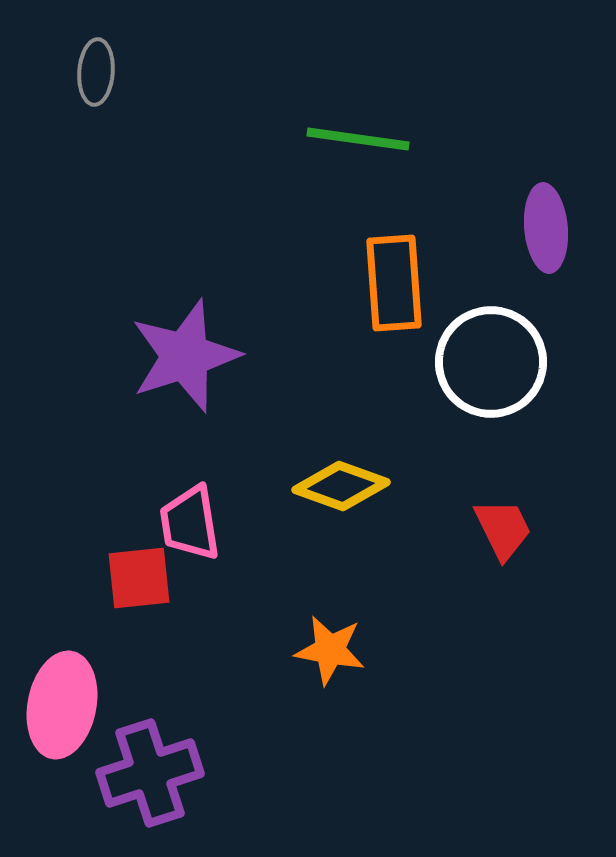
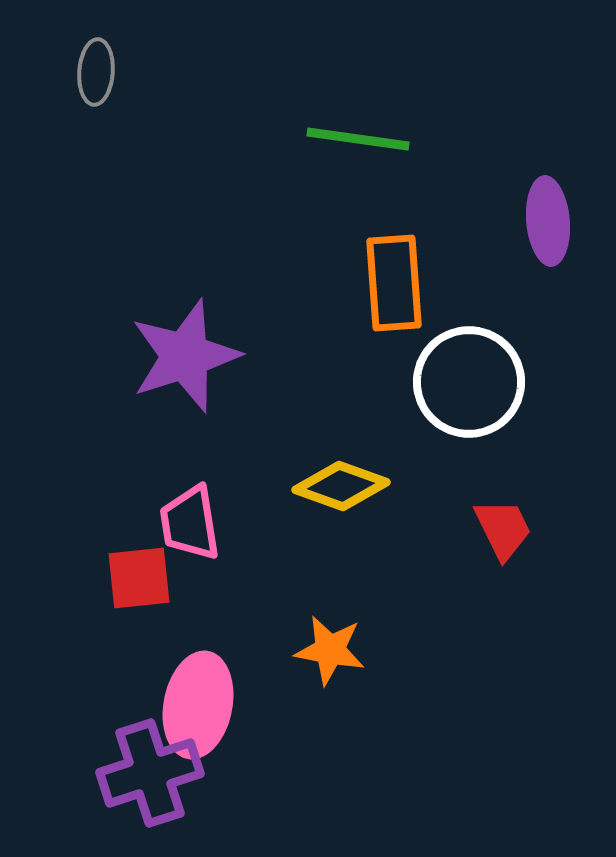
purple ellipse: moved 2 px right, 7 px up
white circle: moved 22 px left, 20 px down
pink ellipse: moved 136 px right
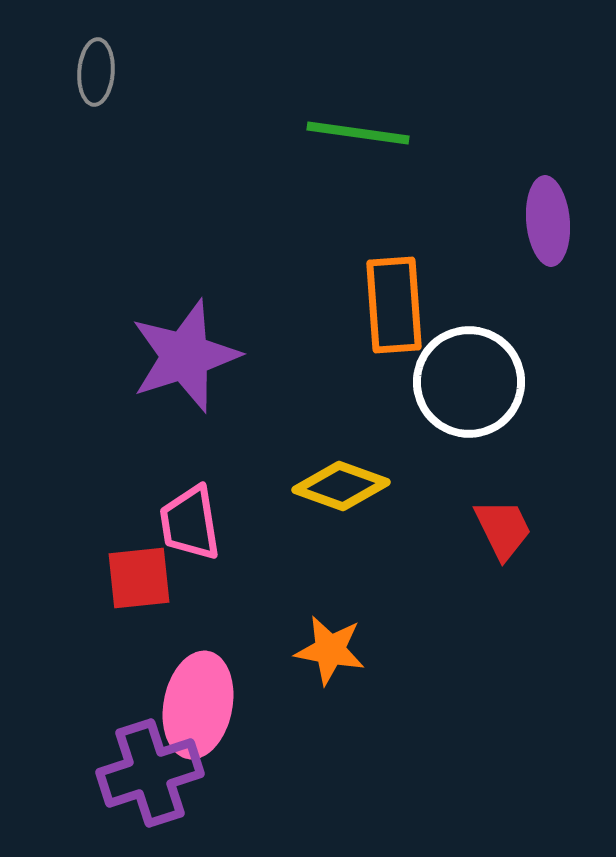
green line: moved 6 px up
orange rectangle: moved 22 px down
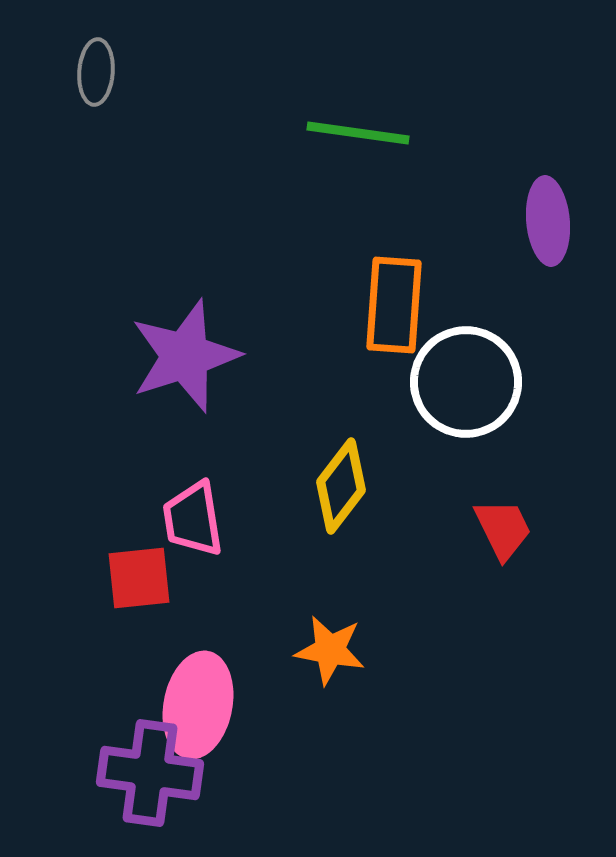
orange rectangle: rotated 8 degrees clockwise
white circle: moved 3 px left
yellow diamond: rotated 72 degrees counterclockwise
pink trapezoid: moved 3 px right, 4 px up
purple cross: rotated 26 degrees clockwise
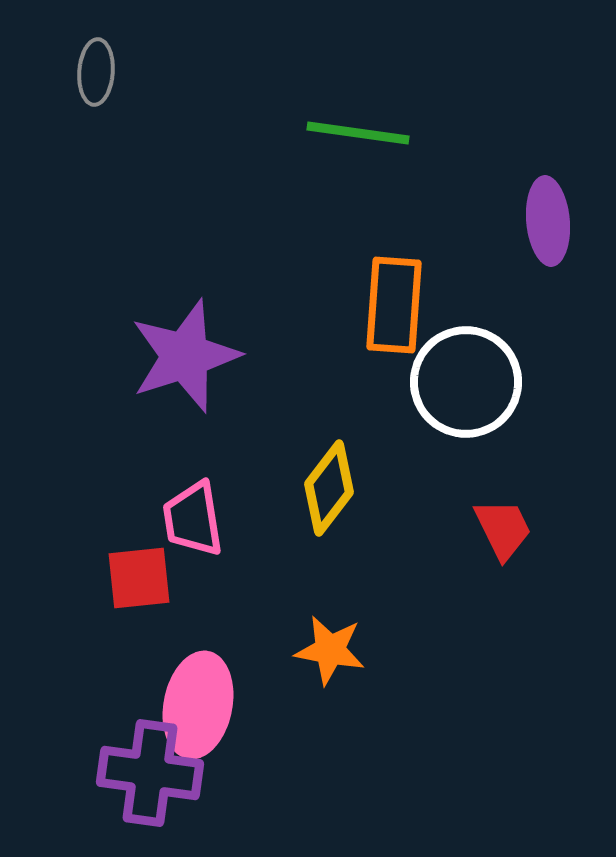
yellow diamond: moved 12 px left, 2 px down
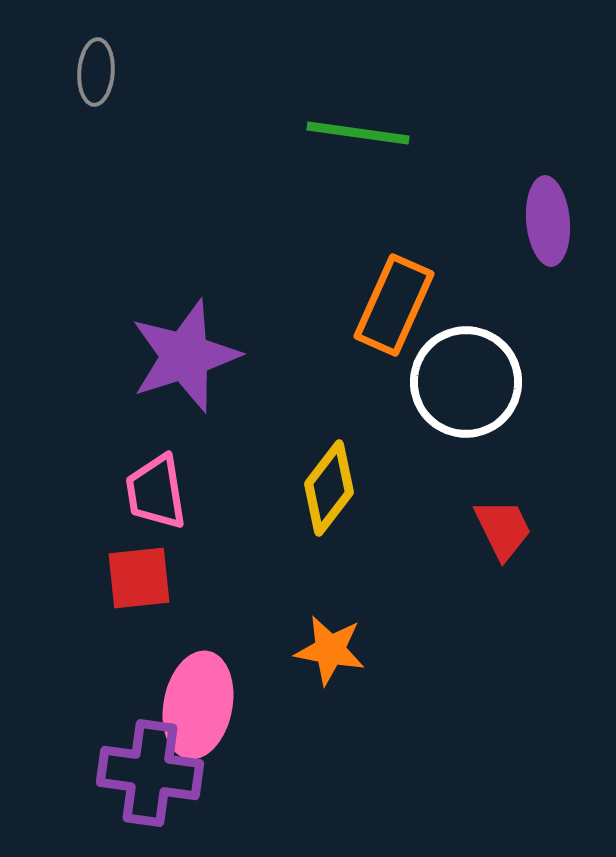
orange rectangle: rotated 20 degrees clockwise
pink trapezoid: moved 37 px left, 27 px up
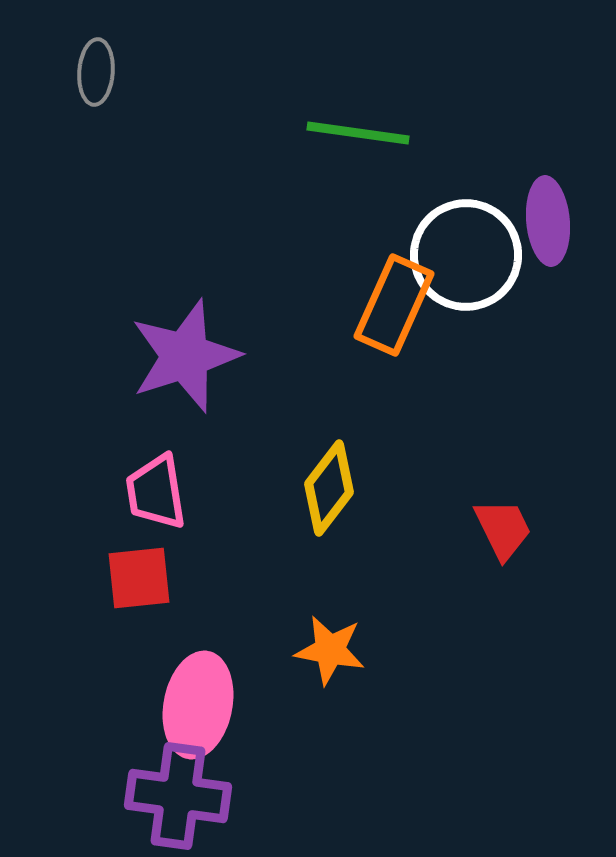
white circle: moved 127 px up
purple cross: moved 28 px right, 23 px down
